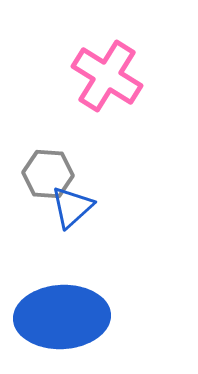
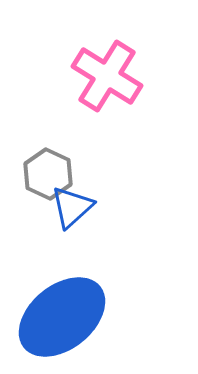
gray hexagon: rotated 21 degrees clockwise
blue ellipse: rotated 36 degrees counterclockwise
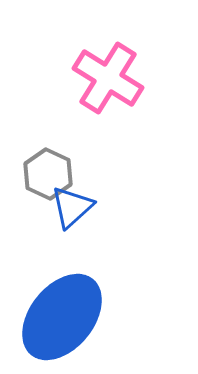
pink cross: moved 1 px right, 2 px down
blue ellipse: rotated 12 degrees counterclockwise
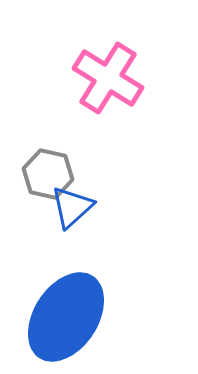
gray hexagon: rotated 12 degrees counterclockwise
blue ellipse: moved 4 px right; rotated 6 degrees counterclockwise
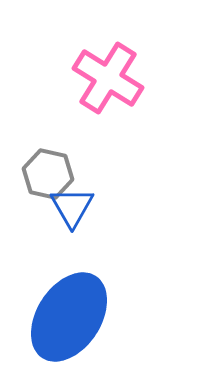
blue triangle: rotated 18 degrees counterclockwise
blue ellipse: moved 3 px right
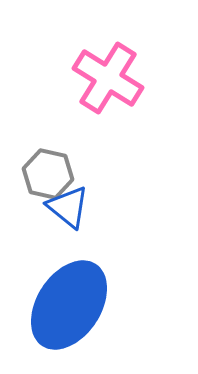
blue triangle: moved 4 px left; rotated 21 degrees counterclockwise
blue ellipse: moved 12 px up
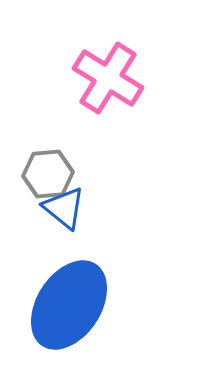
gray hexagon: rotated 18 degrees counterclockwise
blue triangle: moved 4 px left, 1 px down
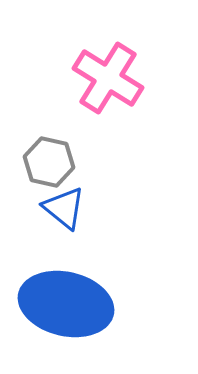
gray hexagon: moved 1 px right, 12 px up; rotated 18 degrees clockwise
blue ellipse: moved 3 px left, 1 px up; rotated 70 degrees clockwise
